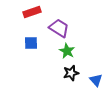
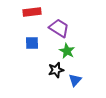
red rectangle: rotated 12 degrees clockwise
blue square: moved 1 px right
black star: moved 15 px left, 3 px up
blue triangle: moved 21 px left; rotated 24 degrees clockwise
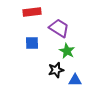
blue triangle: rotated 48 degrees clockwise
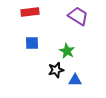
red rectangle: moved 2 px left
purple trapezoid: moved 19 px right, 12 px up
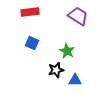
blue square: rotated 24 degrees clockwise
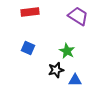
blue square: moved 4 px left, 5 px down
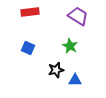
green star: moved 3 px right, 5 px up
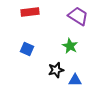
blue square: moved 1 px left, 1 px down
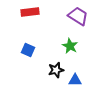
blue square: moved 1 px right, 1 px down
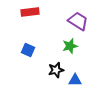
purple trapezoid: moved 5 px down
green star: rotated 28 degrees clockwise
